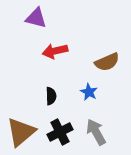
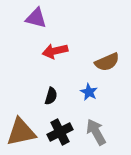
black semicircle: rotated 18 degrees clockwise
brown triangle: rotated 28 degrees clockwise
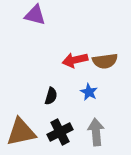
purple triangle: moved 1 px left, 3 px up
red arrow: moved 20 px right, 9 px down
brown semicircle: moved 2 px left, 1 px up; rotated 15 degrees clockwise
gray arrow: rotated 24 degrees clockwise
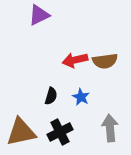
purple triangle: moved 4 px right; rotated 40 degrees counterclockwise
blue star: moved 8 px left, 5 px down
gray arrow: moved 14 px right, 4 px up
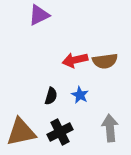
blue star: moved 1 px left, 2 px up
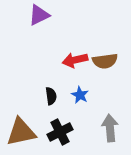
black semicircle: rotated 24 degrees counterclockwise
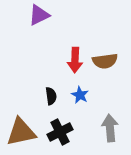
red arrow: rotated 75 degrees counterclockwise
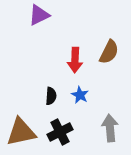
brown semicircle: moved 4 px right, 9 px up; rotated 55 degrees counterclockwise
black semicircle: rotated 12 degrees clockwise
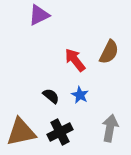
red arrow: rotated 140 degrees clockwise
black semicircle: rotated 54 degrees counterclockwise
gray arrow: rotated 16 degrees clockwise
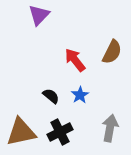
purple triangle: rotated 20 degrees counterclockwise
brown semicircle: moved 3 px right
blue star: rotated 12 degrees clockwise
